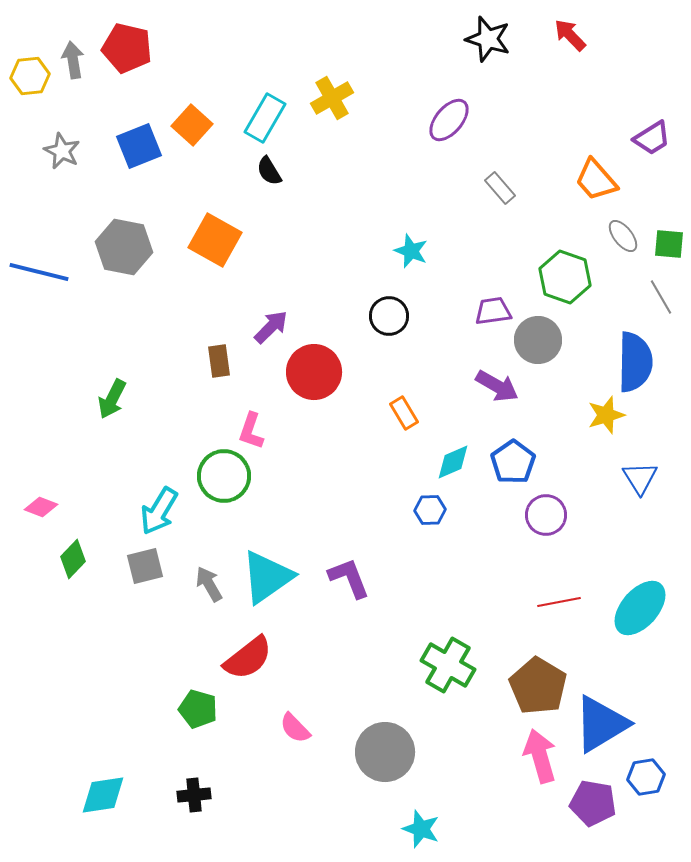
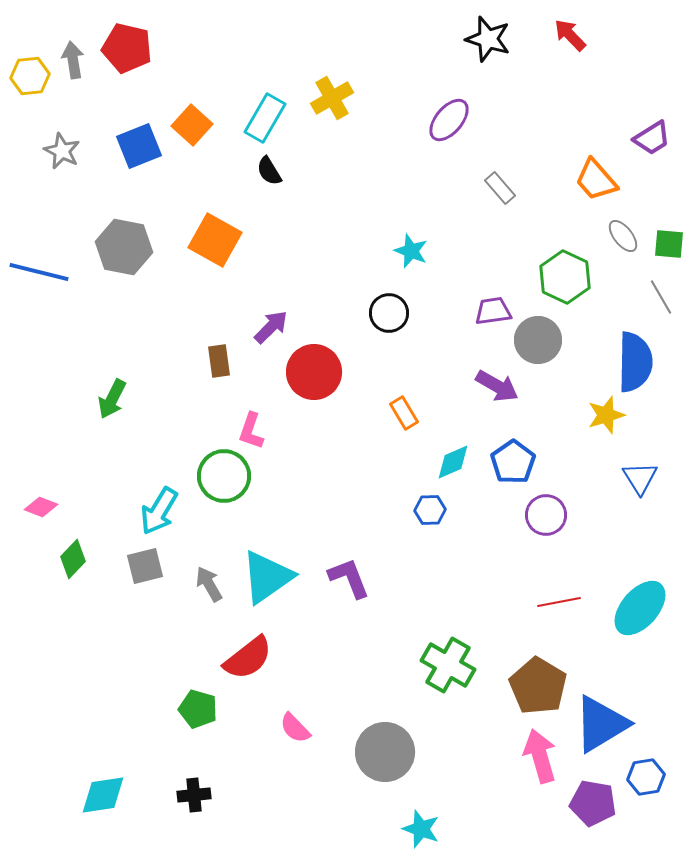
green hexagon at (565, 277): rotated 6 degrees clockwise
black circle at (389, 316): moved 3 px up
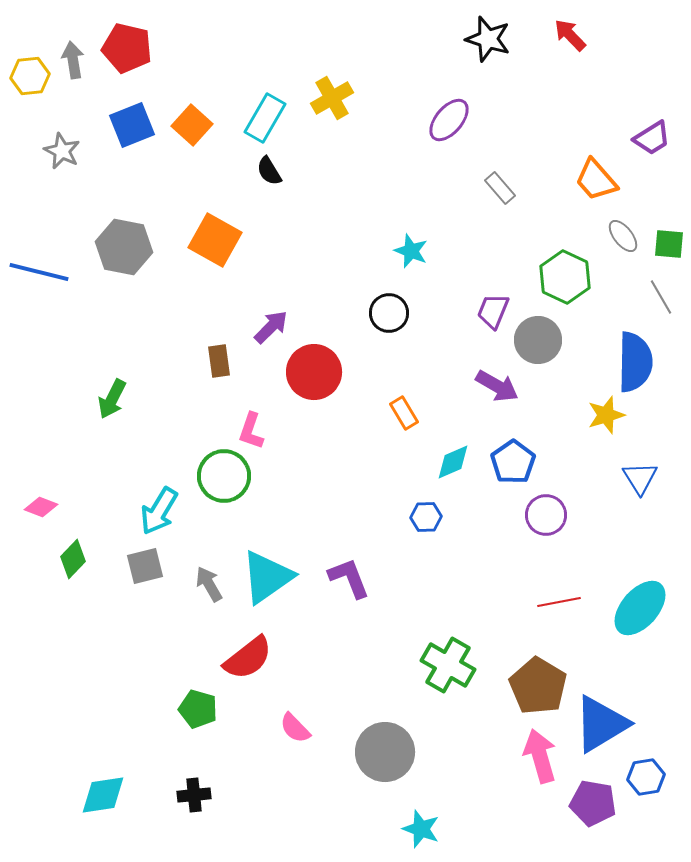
blue square at (139, 146): moved 7 px left, 21 px up
purple trapezoid at (493, 311): rotated 60 degrees counterclockwise
blue hexagon at (430, 510): moved 4 px left, 7 px down
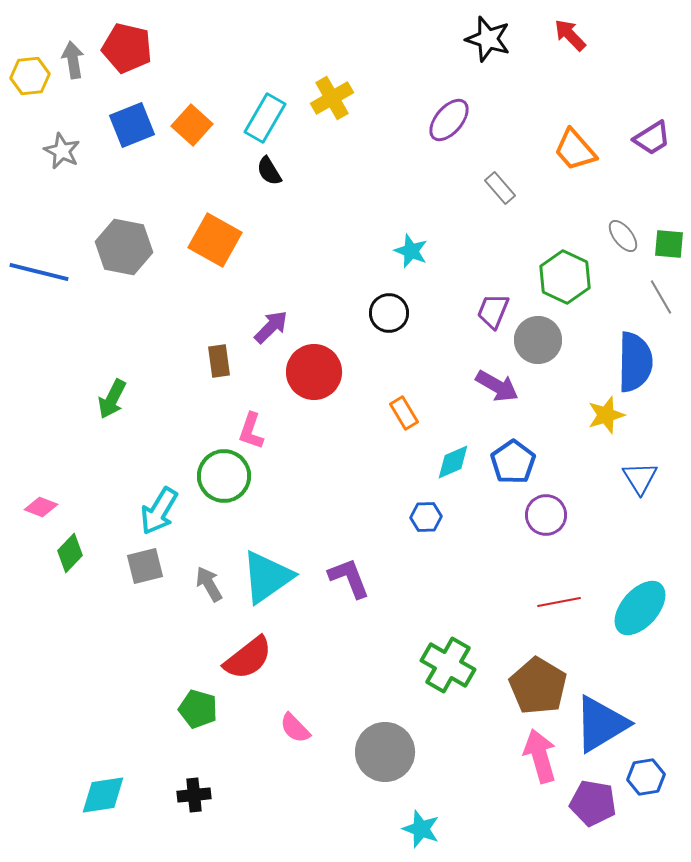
orange trapezoid at (596, 180): moved 21 px left, 30 px up
green diamond at (73, 559): moved 3 px left, 6 px up
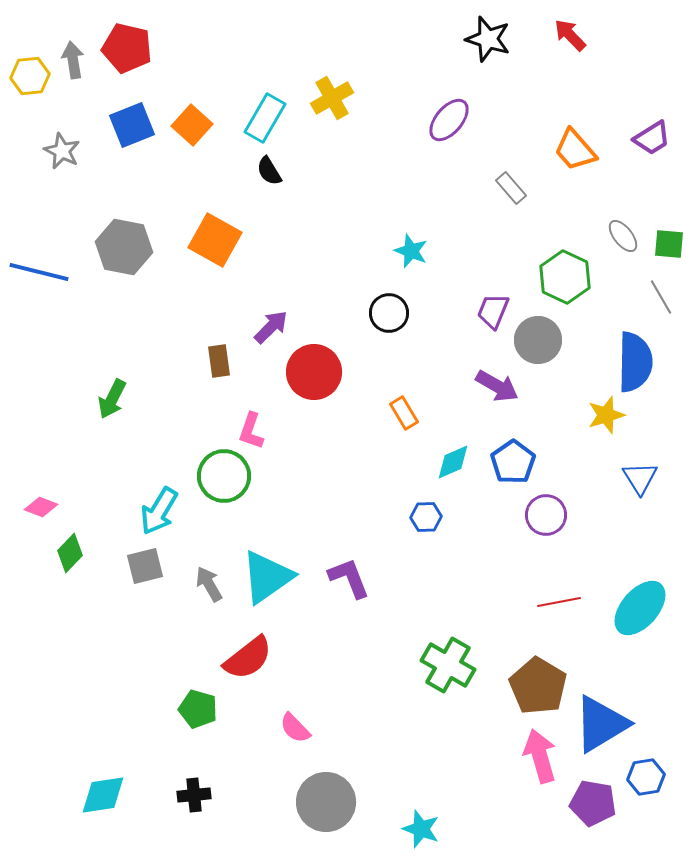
gray rectangle at (500, 188): moved 11 px right
gray circle at (385, 752): moved 59 px left, 50 px down
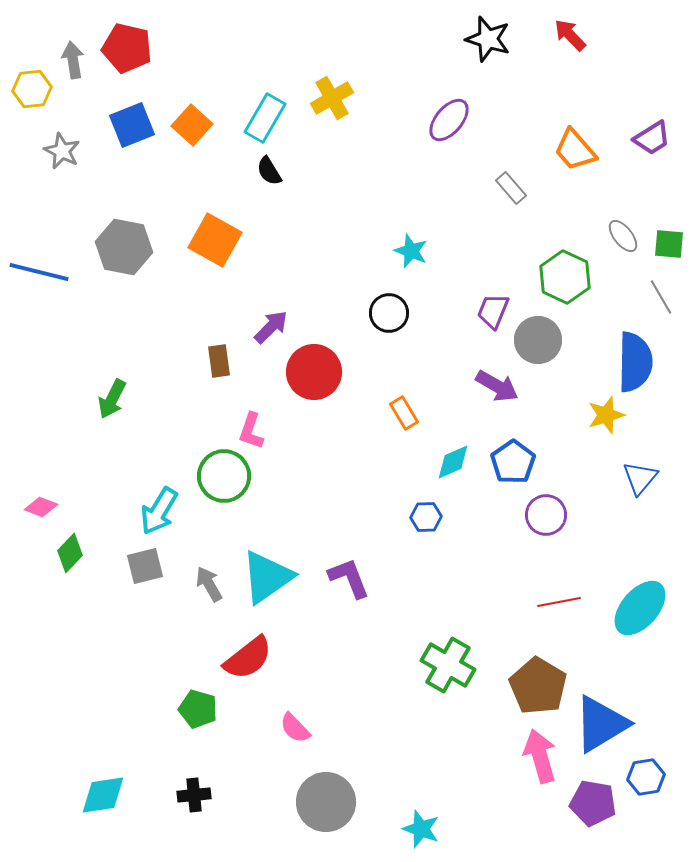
yellow hexagon at (30, 76): moved 2 px right, 13 px down
blue triangle at (640, 478): rotated 12 degrees clockwise
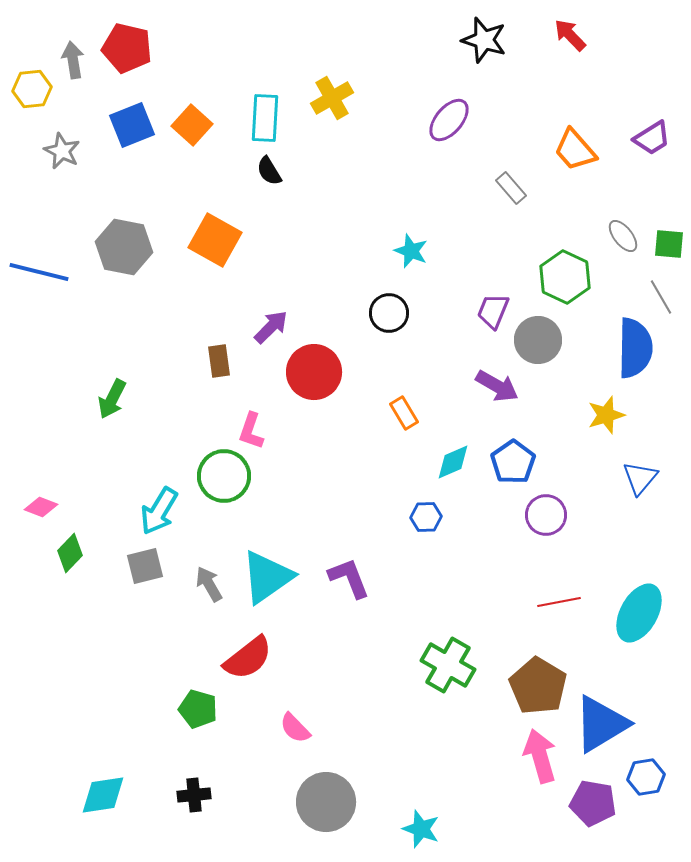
black star at (488, 39): moved 4 px left, 1 px down
cyan rectangle at (265, 118): rotated 27 degrees counterclockwise
blue semicircle at (635, 362): moved 14 px up
cyan ellipse at (640, 608): moved 1 px left, 5 px down; rotated 12 degrees counterclockwise
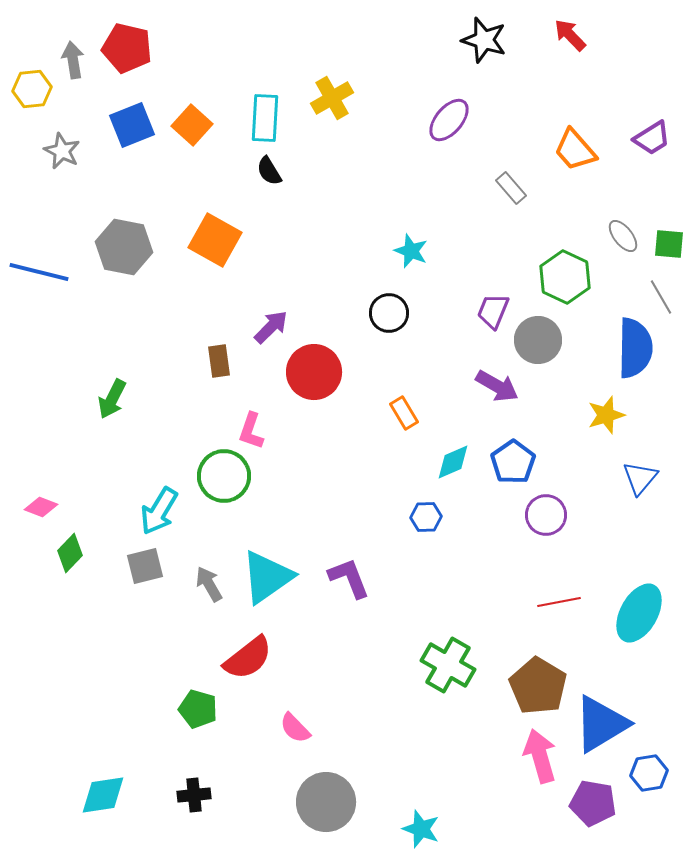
blue hexagon at (646, 777): moved 3 px right, 4 px up
